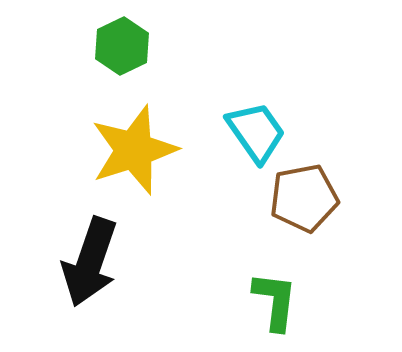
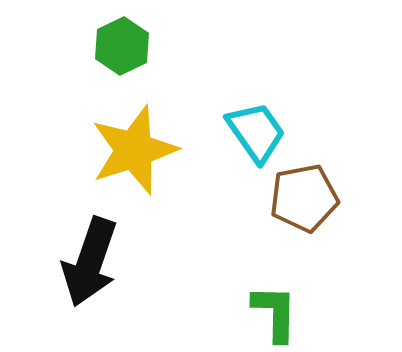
green L-shape: moved 12 px down; rotated 6 degrees counterclockwise
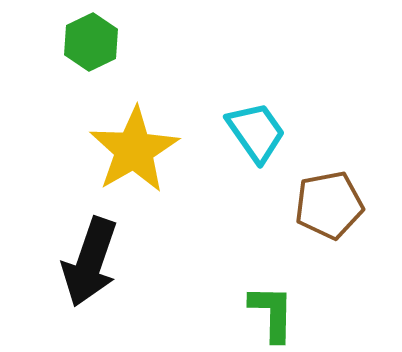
green hexagon: moved 31 px left, 4 px up
yellow star: rotated 12 degrees counterclockwise
brown pentagon: moved 25 px right, 7 px down
green L-shape: moved 3 px left
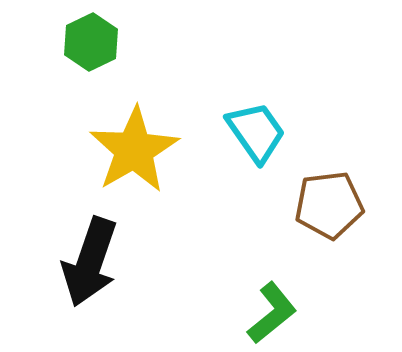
brown pentagon: rotated 4 degrees clockwise
green L-shape: rotated 50 degrees clockwise
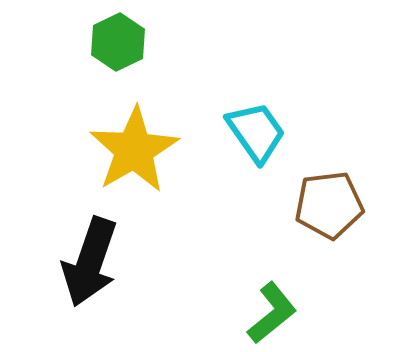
green hexagon: moved 27 px right
